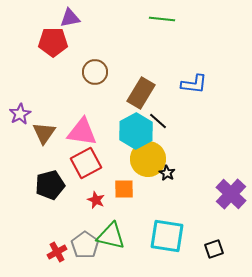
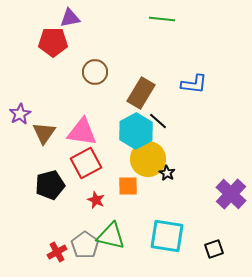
orange square: moved 4 px right, 3 px up
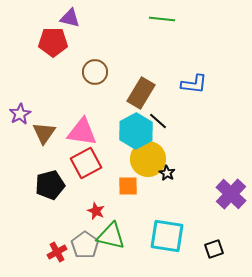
purple triangle: rotated 25 degrees clockwise
red star: moved 11 px down
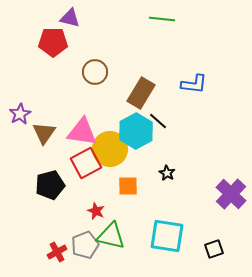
yellow circle: moved 38 px left, 10 px up
gray pentagon: rotated 16 degrees clockwise
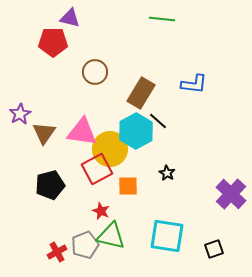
red square: moved 11 px right, 6 px down
red star: moved 5 px right
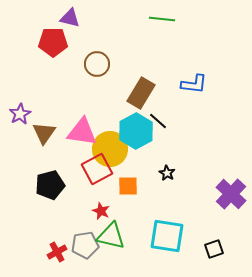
brown circle: moved 2 px right, 8 px up
gray pentagon: rotated 12 degrees clockwise
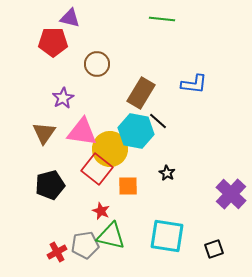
purple star: moved 43 px right, 16 px up
cyan hexagon: rotated 20 degrees counterclockwise
red square: rotated 24 degrees counterclockwise
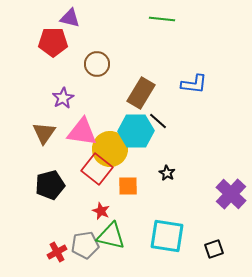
cyan hexagon: rotated 12 degrees counterclockwise
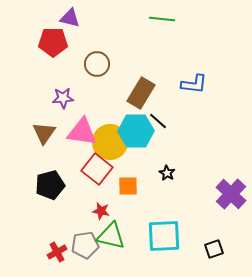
purple star: rotated 25 degrees clockwise
yellow circle: moved 7 px up
red star: rotated 12 degrees counterclockwise
cyan square: moved 3 px left; rotated 12 degrees counterclockwise
